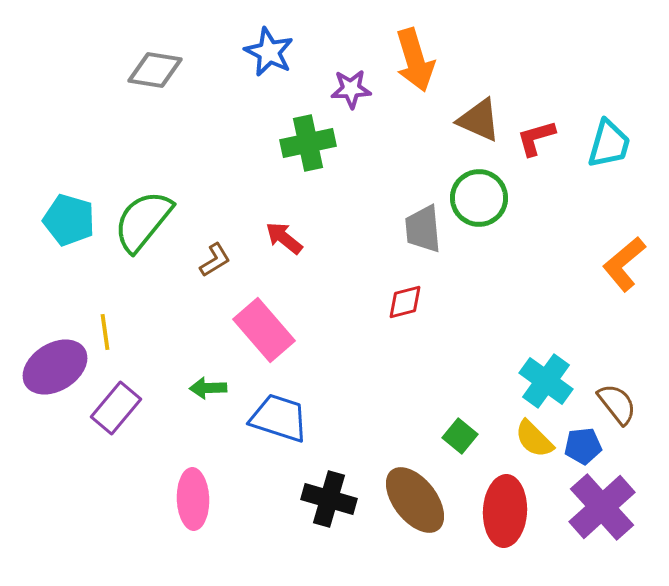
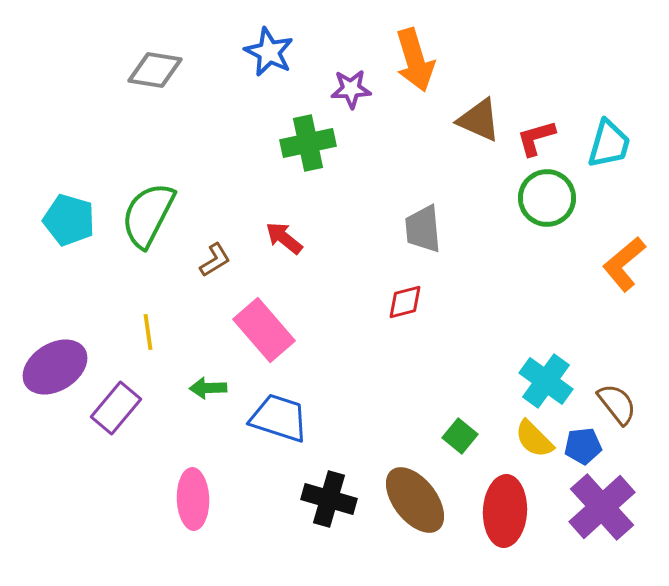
green circle: moved 68 px right
green semicircle: moved 5 px right, 6 px up; rotated 12 degrees counterclockwise
yellow line: moved 43 px right
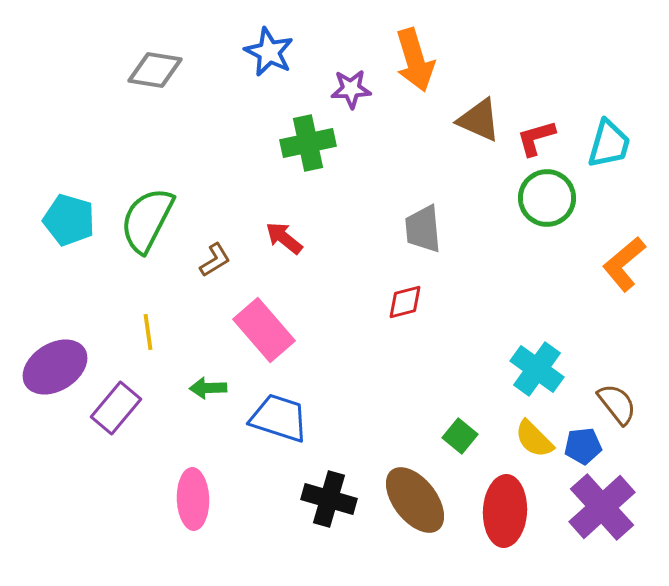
green semicircle: moved 1 px left, 5 px down
cyan cross: moved 9 px left, 12 px up
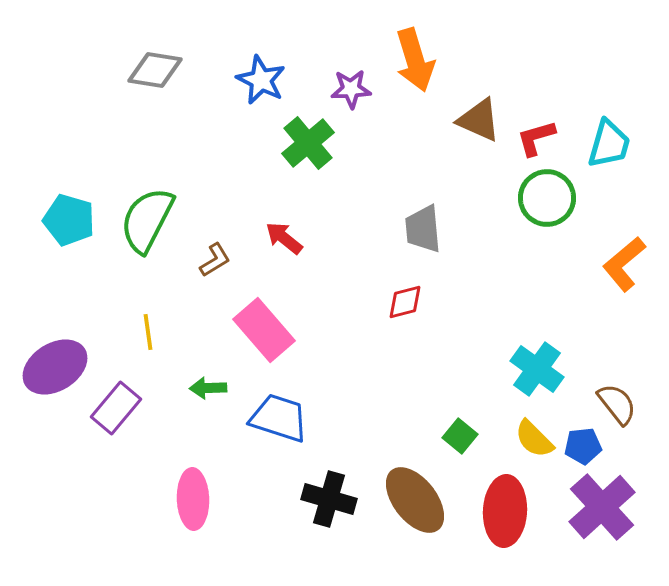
blue star: moved 8 px left, 28 px down
green cross: rotated 28 degrees counterclockwise
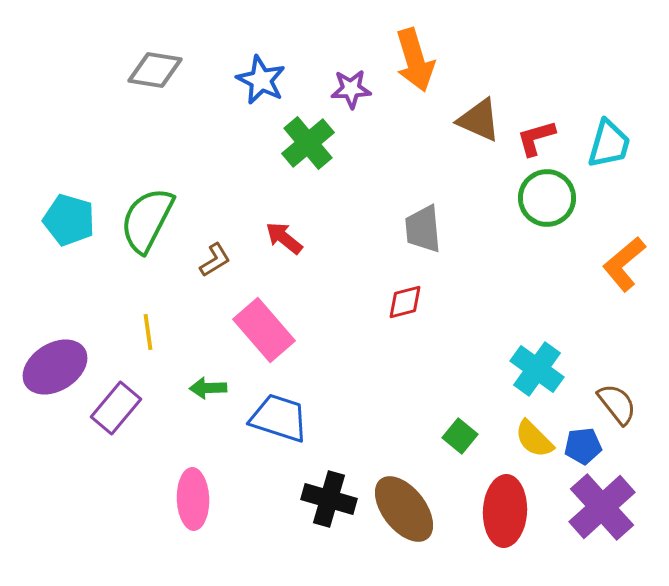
brown ellipse: moved 11 px left, 9 px down
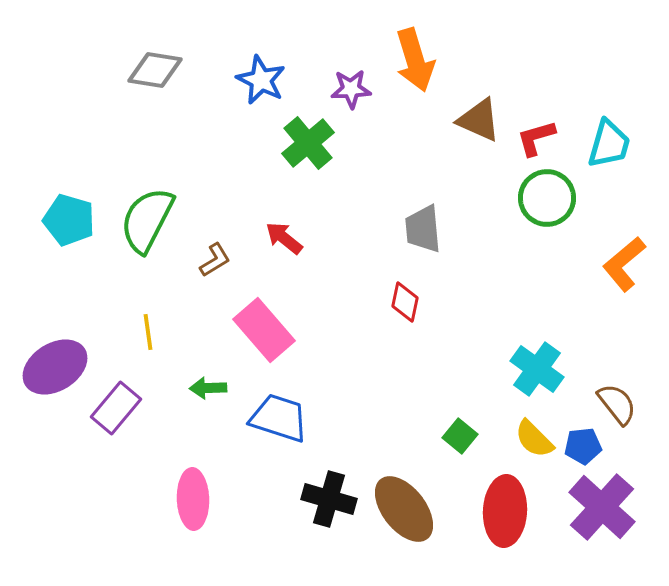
red diamond: rotated 63 degrees counterclockwise
purple cross: rotated 6 degrees counterclockwise
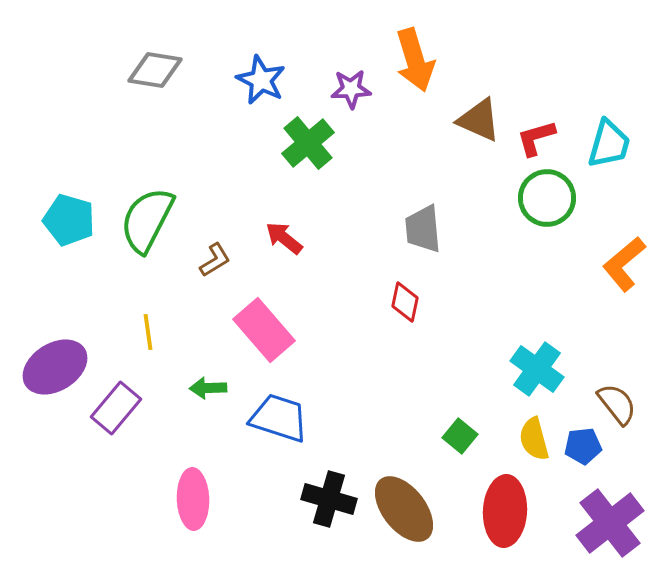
yellow semicircle: rotated 30 degrees clockwise
purple cross: moved 8 px right, 16 px down; rotated 10 degrees clockwise
